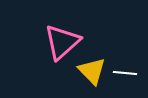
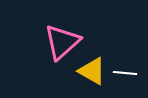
yellow triangle: rotated 16 degrees counterclockwise
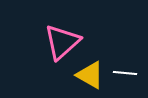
yellow triangle: moved 2 px left, 4 px down
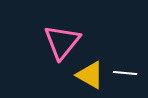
pink triangle: rotated 9 degrees counterclockwise
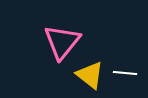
yellow triangle: rotated 8 degrees clockwise
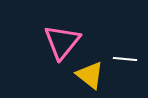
white line: moved 14 px up
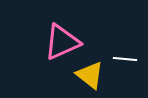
pink triangle: rotated 27 degrees clockwise
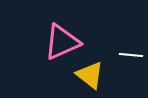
white line: moved 6 px right, 4 px up
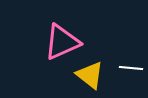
white line: moved 13 px down
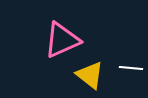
pink triangle: moved 2 px up
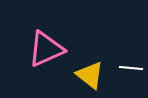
pink triangle: moved 16 px left, 9 px down
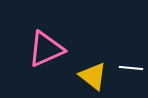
yellow triangle: moved 3 px right, 1 px down
